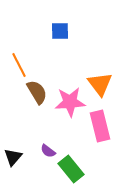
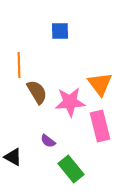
orange line: rotated 25 degrees clockwise
purple semicircle: moved 10 px up
black triangle: rotated 42 degrees counterclockwise
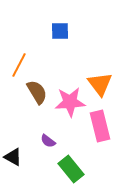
orange line: rotated 30 degrees clockwise
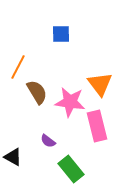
blue square: moved 1 px right, 3 px down
orange line: moved 1 px left, 2 px down
pink star: rotated 12 degrees clockwise
pink rectangle: moved 3 px left
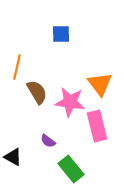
orange line: moved 1 px left; rotated 15 degrees counterclockwise
